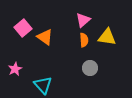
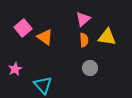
pink triangle: moved 1 px up
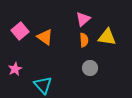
pink square: moved 3 px left, 3 px down
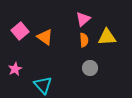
yellow triangle: rotated 12 degrees counterclockwise
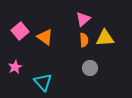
yellow triangle: moved 2 px left, 1 px down
pink star: moved 2 px up
cyan triangle: moved 3 px up
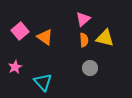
yellow triangle: rotated 18 degrees clockwise
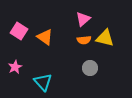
pink square: moved 1 px left; rotated 18 degrees counterclockwise
orange semicircle: rotated 88 degrees clockwise
